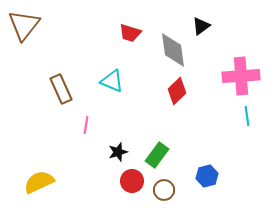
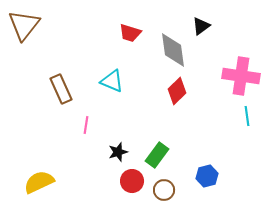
pink cross: rotated 12 degrees clockwise
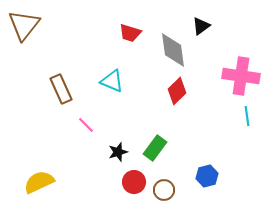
pink line: rotated 54 degrees counterclockwise
green rectangle: moved 2 px left, 7 px up
red circle: moved 2 px right, 1 px down
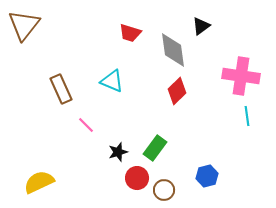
red circle: moved 3 px right, 4 px up
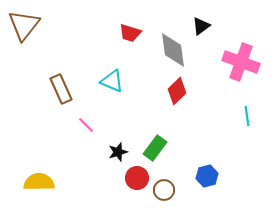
pink cross: moved 14 px up; rotated 12 degrees clockwise
yellow semicircle: rotated 24 degrees clockwise
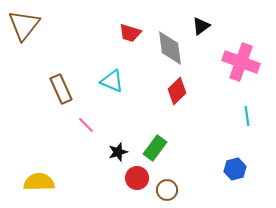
gray diamond: moved 3 px left, 2 px up
blue hexagon: moved 28 px right, 7 px up
brown circle: moved 3 px right
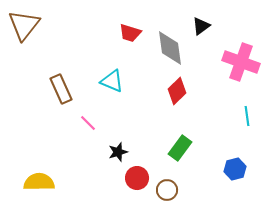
pink line: moved 2 px right, 2 px up
green rectangle: moved 25 px right
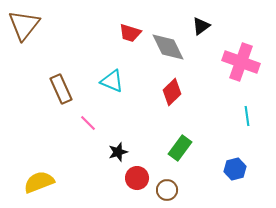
gray diamond: moved 2 px left, 1 px up; rotated 18 degrees counterclockwise
red diamond: moved 5 px left, 1 px down
yellow semicircle: rotated 20 degrees counterclockwise
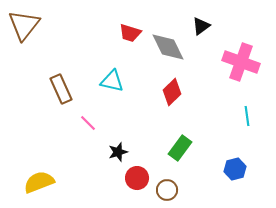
cyan triangle: rotated 10 degrees counterclockwise
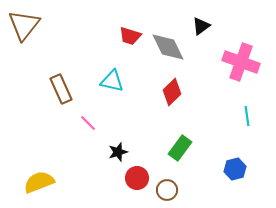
red trapezoid: moved 3 px down
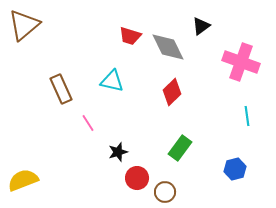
brown triangle: rotated 12 degrees clockwise
pink line: rotated 12 degrees clockwise
yellow semicircle: moved 16 px left, 2 px up
brown circle: moved 2 px left, 2 px down
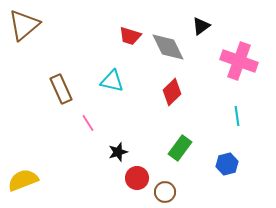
pink cross: moved 2 px left, 1 px up
cyan line: moved 10 px left
blue hexagon: moved 8 px left, 5 px up
